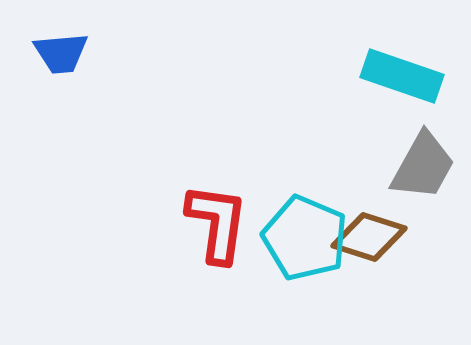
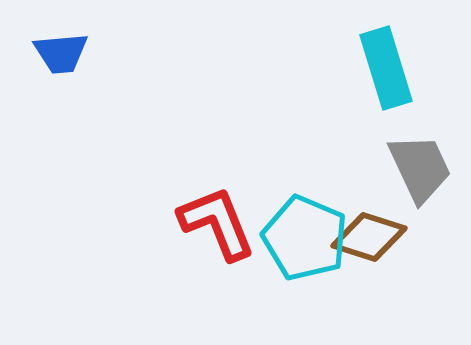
cyan rectangle: moved 16 px left, 8 px up; rotated 54 degrees clockwise
gray trapezoid: moved 3 px left, 2 px down; rotated 54 degrees counterclockwise
red L-shape: rotated 30 degrees counterclockwise
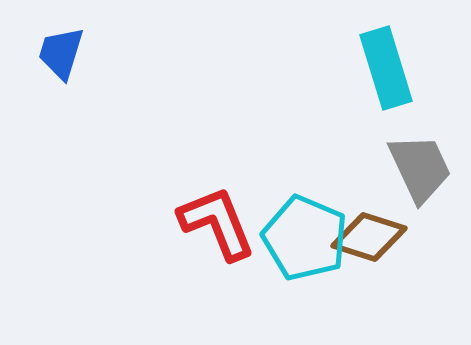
blue trapezoid: rotated 112 degrees clockwise
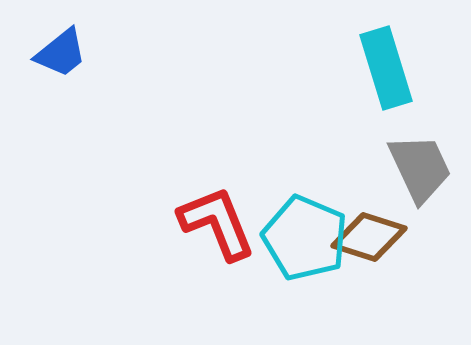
blue trapezoid: rotated 146 degrees counterclockwise
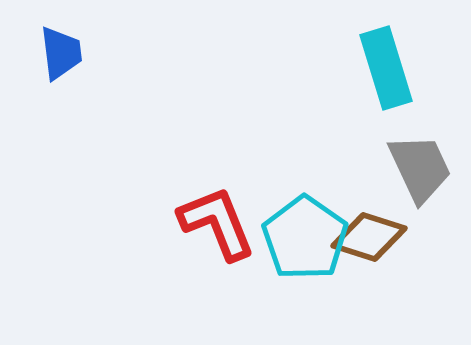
blue trapezoid: rotated 58 degrees counterclockwise
cyan pentagon: rotated 12 degrees clockwise
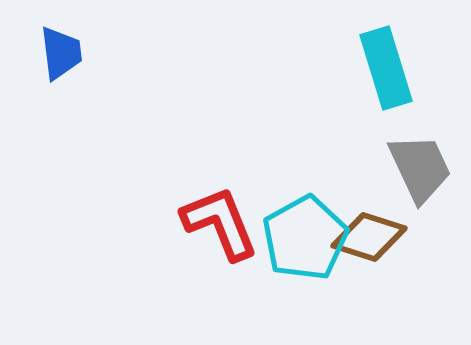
red L-shape: moved 3 px right
cyan pentagon: rotated 8 degrees clockwise
